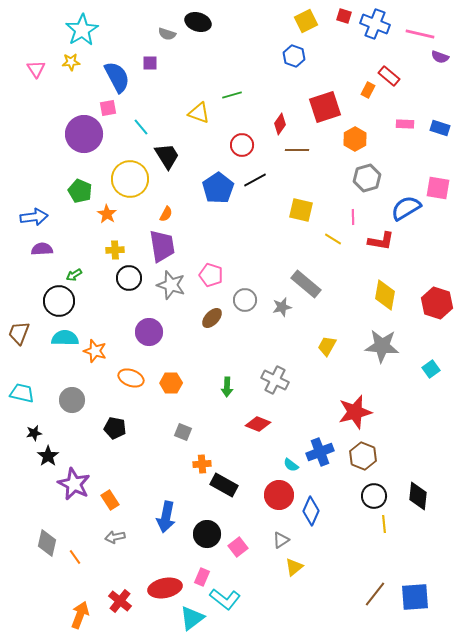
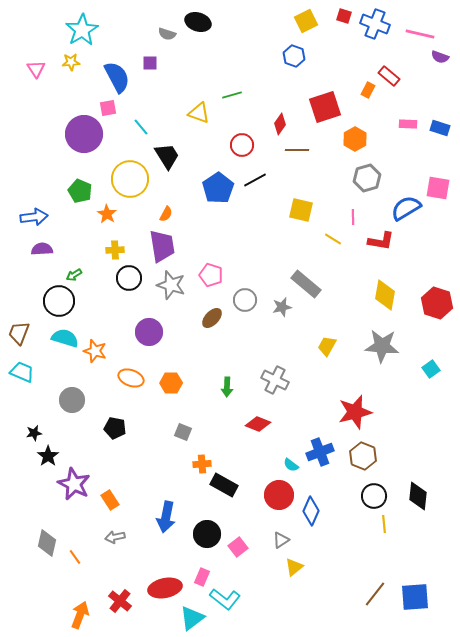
pink rectangle at (405, 124): moved 3 px right
cyan semicircle at (65, 338): rotated 16 degrees clockwise
cyan trapezoid at (22, 393): moved 21 px up; rotated 10 degrees clockwise
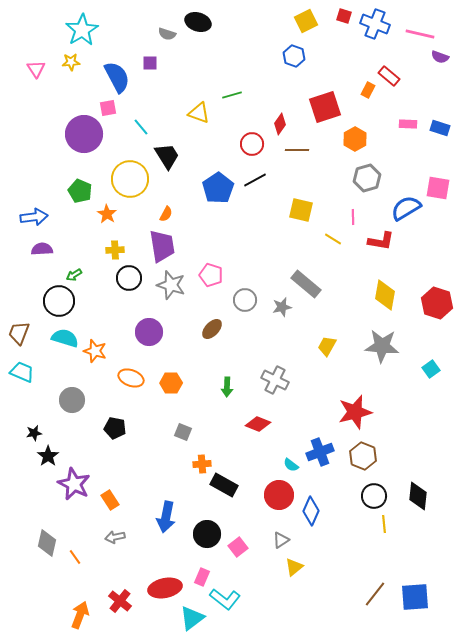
red circle at (242, 145): moved 10 px right, 1 px up
brown ellipse at (212, 318): moved 11 px down
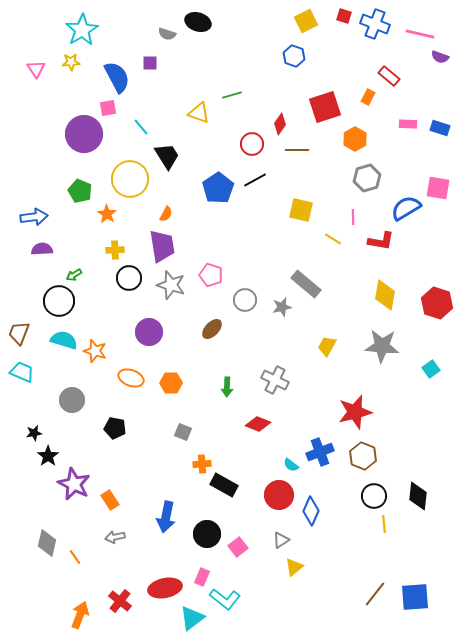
orange rectangle at (368, 90): moved 7 px down
cyan semicircle at (65, 338): moved 1 px left, 2 px down
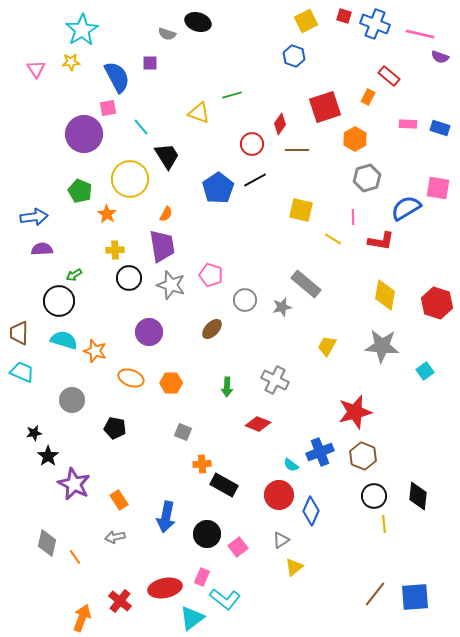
brown trapezoid at (19, 333): rotated 20 degrees counterclockwise
cyan square at (431, 369): moved 6 px left, 2 px down
orange rectangle at (110, 500): moved 9 px right
orange arrow at (80, 615): moved 2 px right, 3 px down
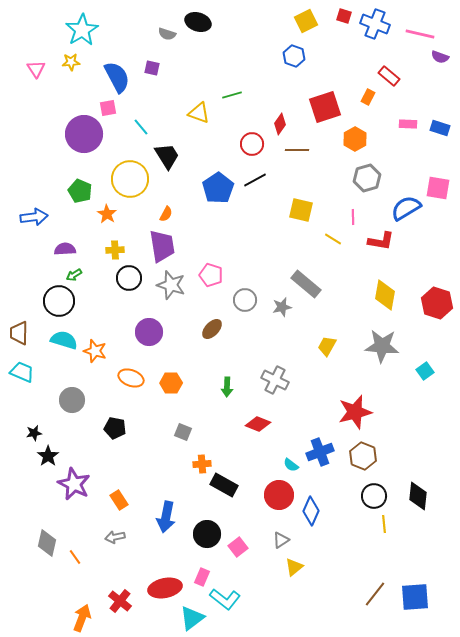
purple square at (150, 63): moved 2 px right, 5 px down; rotated 14 degrees clockwise
purple semicircle at (42, 249): moved 23 px right
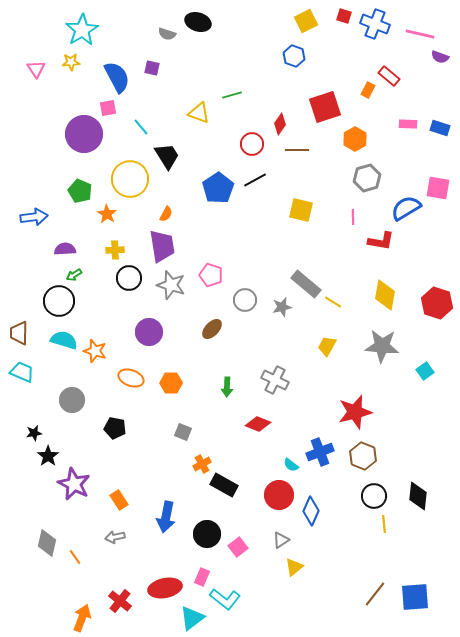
orange rectangle at (368, 97): moved 7 px up
yellow line at (333, 239): moved 63 px down
orange cross at (202, 464): rotated 24 degrees counterclockwise
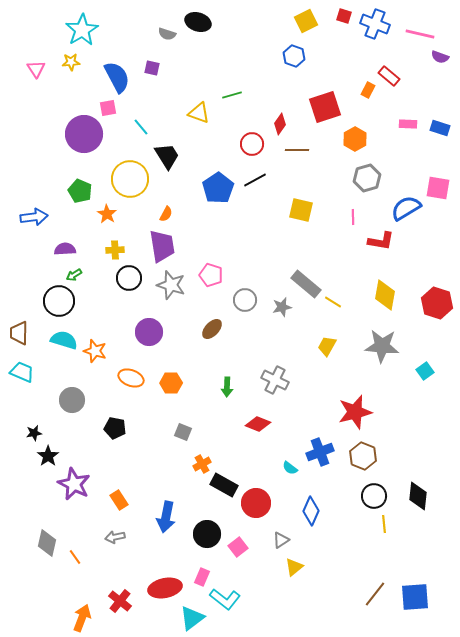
cyan semicircle at (291, 465): moved 1 px left, 3 px down
red circle at (279, 495): moved 23 px left, 8 px down
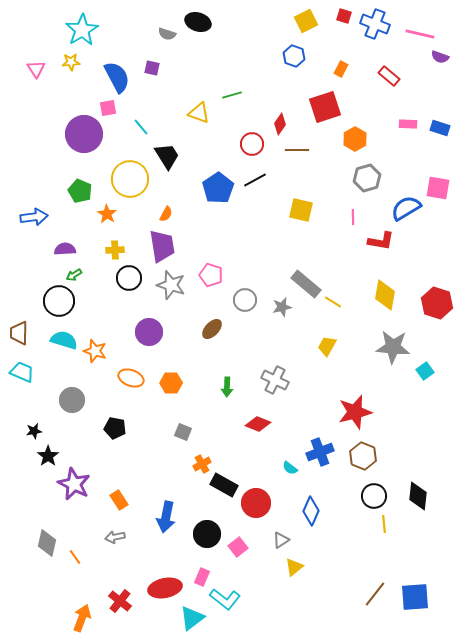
orange rectangle at (368, 90): moved 27 px left, 21 px up
gray star at (382, 346): moved 11 px right, 1 px down
black star at (34, 433): moved 2 px up
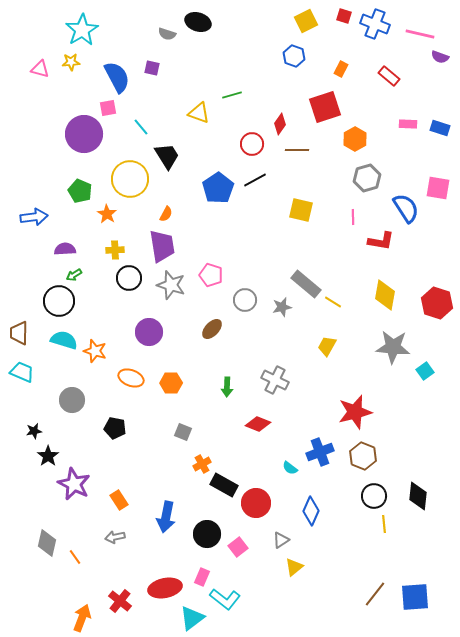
pink triangle at (36, 69): moved 4 px right; rotated 42 degrees counterclockwise
blue semicircle at (406, 208): rotated 88 degrees clockwise
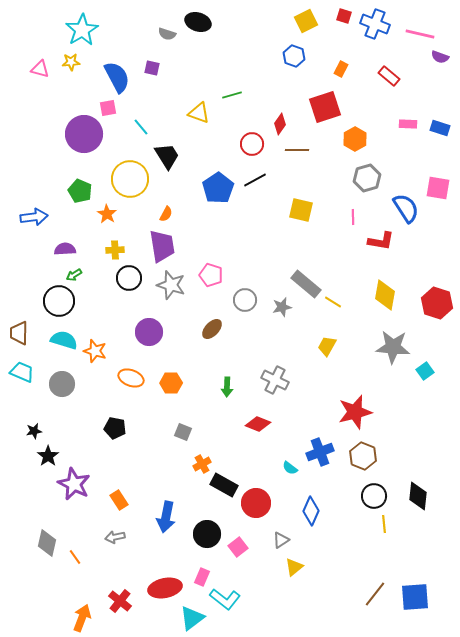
gray circle at (72, 400): moved 10 px left, 16 px up
